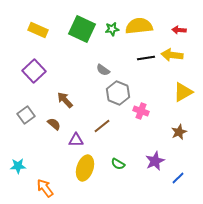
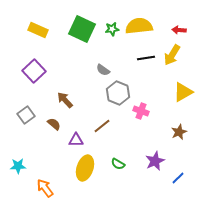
yellow arrow: rotated 65 degrees counterclockwise
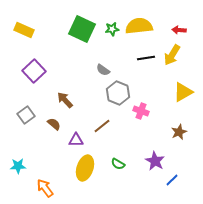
yellow rectangle: moved 14 px left
purple star: rotated 18 degrees counterclockwise
blue line: moved 6 px left, 2 px down
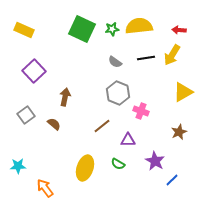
gray semicircle: moved 12 px right, 8 px up
brown arrow: moved 3 px up; rotated 54 degrees clockwise
purple triangle: moved 52 px right
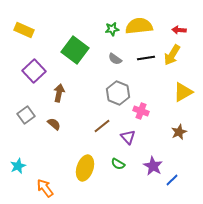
green square: moved 7 px left, 21 px down; rotated 12 degrees clockwise
gray semicircle: moved 3 px up
brown arrow: moved 6 px left, 4 px up
purple triangle: moved 3 px up; rotated 49 degrees clockwise
purple star: moved 2 px left, 5 px down
cyan star: rotated 21 degrees counterclockwise
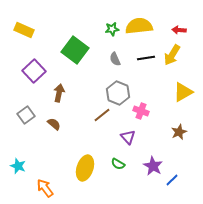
gray semicircle: rotated 32 degrees clockwise
brown line: moved 11 px up
cyan star: rotated 28 degrees counterclockwise
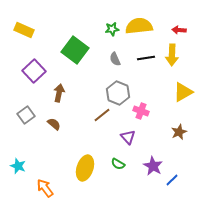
yellow arrow: rotated 30 degrees counterclockwise
